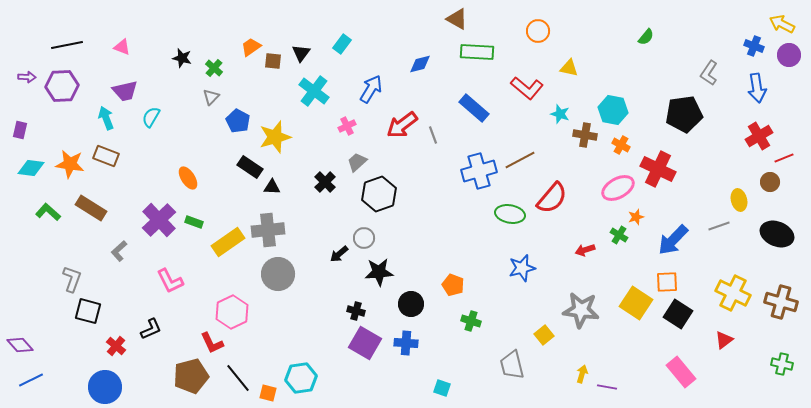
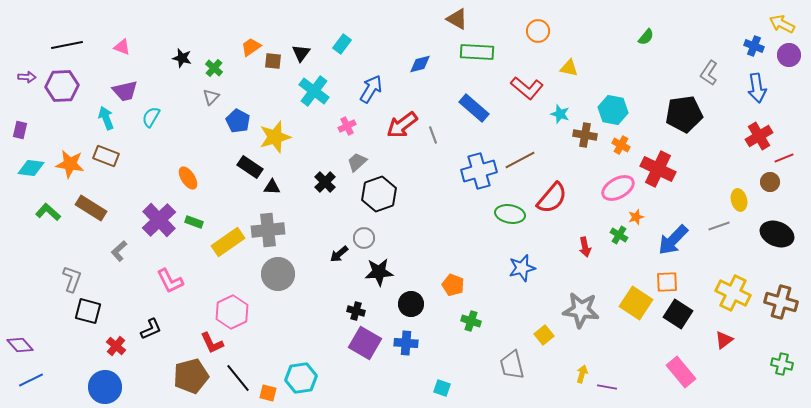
red arrow at (585, 250): moved 3 px up; rotated 84 degrees counterclockwise
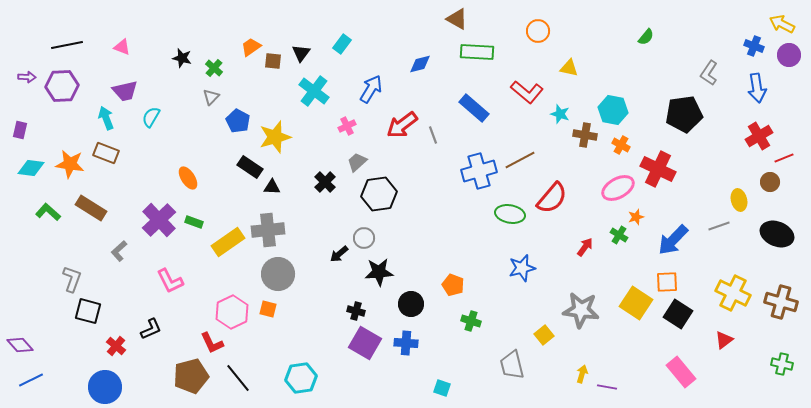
red L-shape at (527, 88): moved 4 px down
brown rectangle at (106, 156): moved 3 px up
black hexagon at (379, 194): rotated 12 degrees clockwise
red arrow at (585, 247): rotated 132 degrees counterclockwise
orange square at (268, 393): moved 84 px up
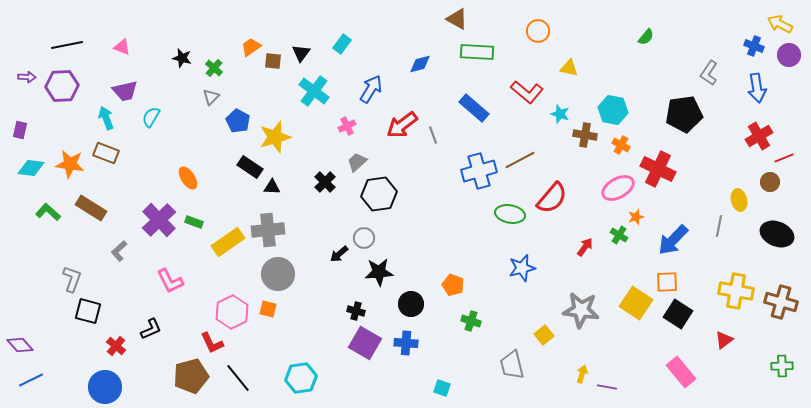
yellow arrow at (782, 24): moved 2 px left
gray line at (719, 226): rotated 60 degrees counterclockwise
yellow cross at (733, 293): moved 3 px right, 2 px up; rotated 16 degrees counterclockwise
green cross at (782, 364): moved 2 px down; rotated 15 degrees counterclockwise
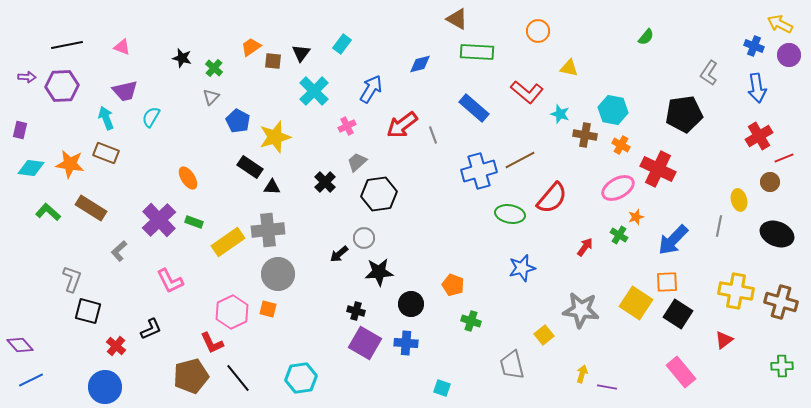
cyan cross at (314, 91): rotated 8 degrees clockwise
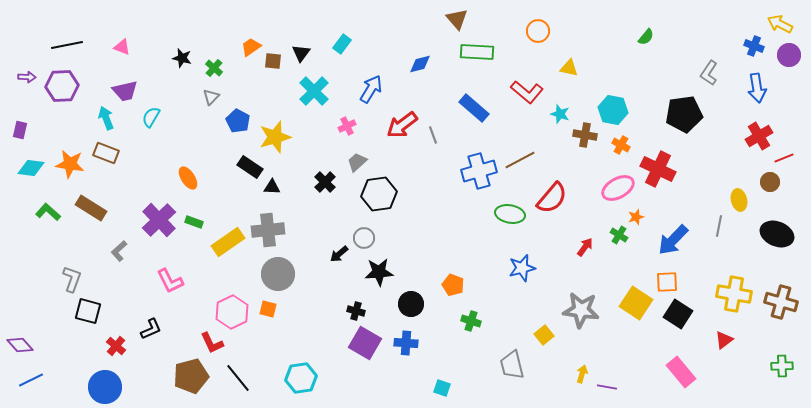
brown triangle at (457, 19): rotated 20 degrees clockwise
yellow cross at (736, 291): moved 2 px left, 3 px down
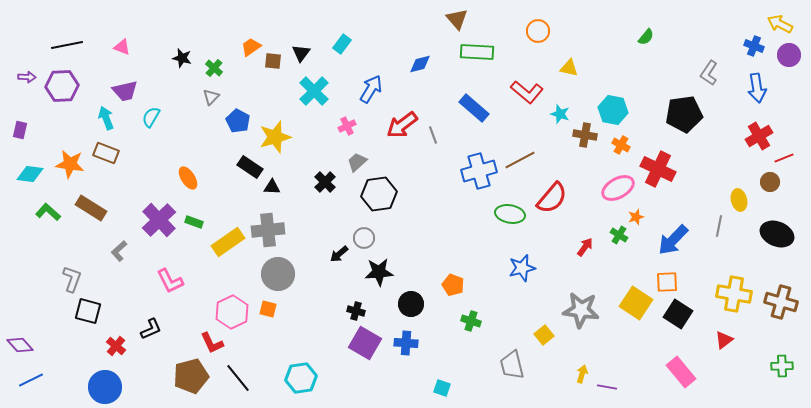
cyan diamond at (31, 168): moved 1 px left, 6 px down
